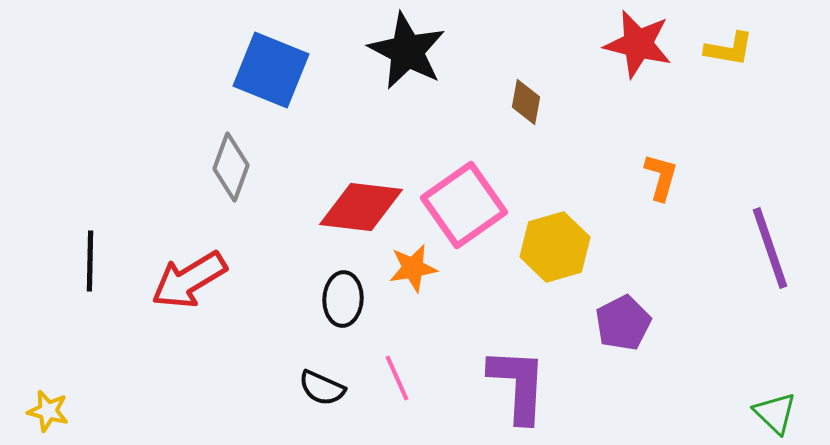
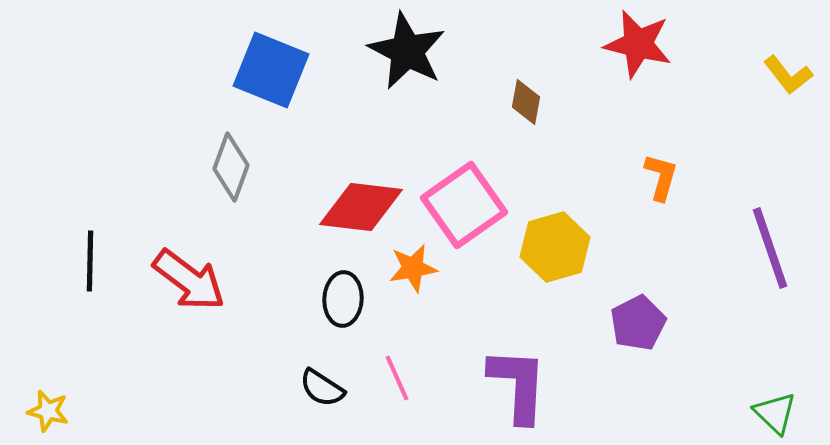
yellow L-shape: moved 59 px right, 26 px down; rotated 42 degrees clockwise
red arrow: rotated 112 degrees counterclockwise
purple pentagon: moved 15 px right
black semicircle: rotated 9 degrees clockwise
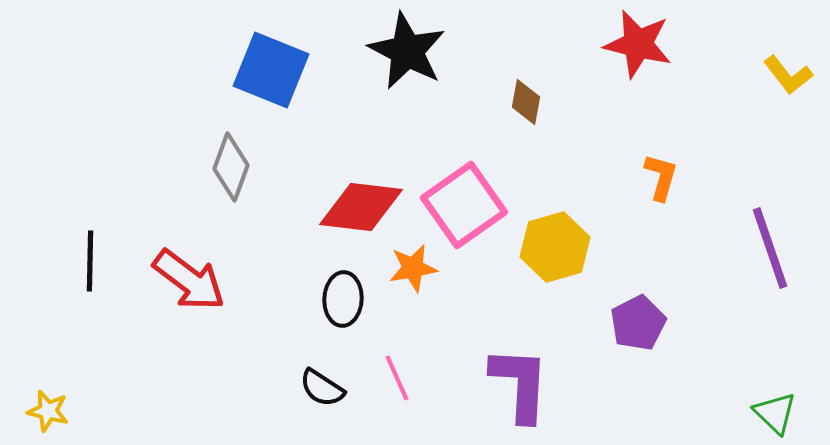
purple L-shape: moved 2 px right, 1 px up
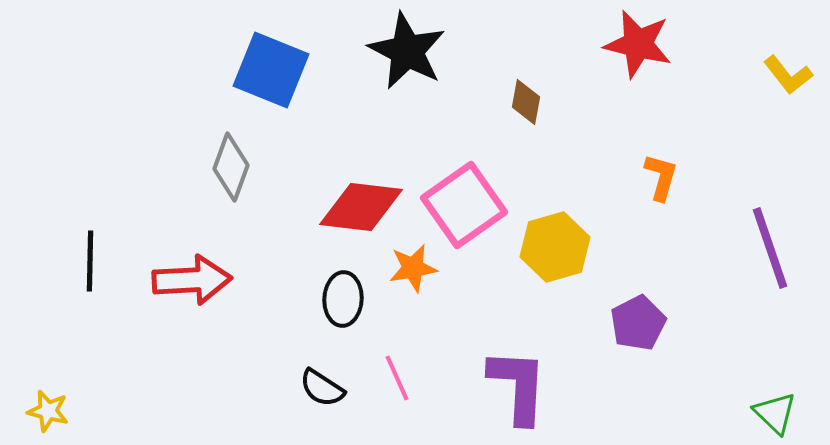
red arrow: moved 3 px right; rotated 40 degrees counterclockwise
purple L-shape: moved 2 px left, 2 px down
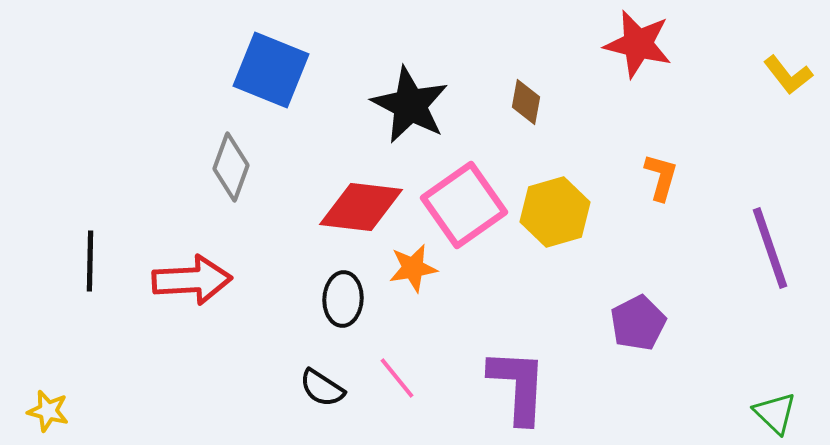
black star: moved 3 px right, 54 px down
yellow hexagon: moved 35 px up
pink line: rotated 15 degrees counterclockwise
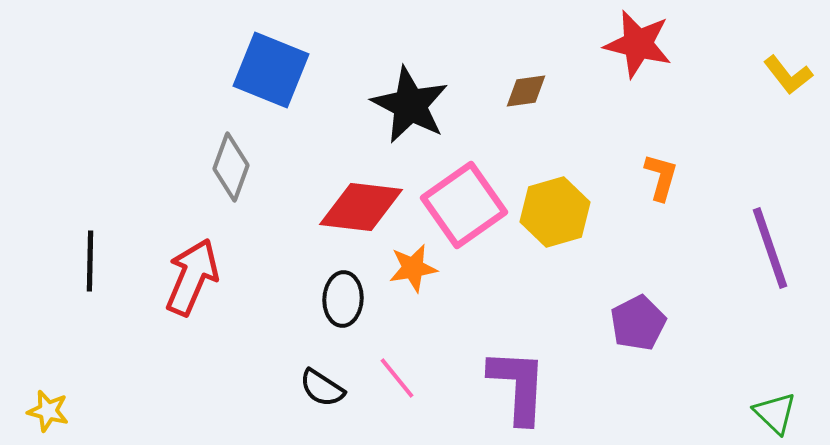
brown diamond: moved 11 px up; rotated 72 degrees clockwise
red arrow: moved 3 px up; rotated 64 degrees counterclockwise
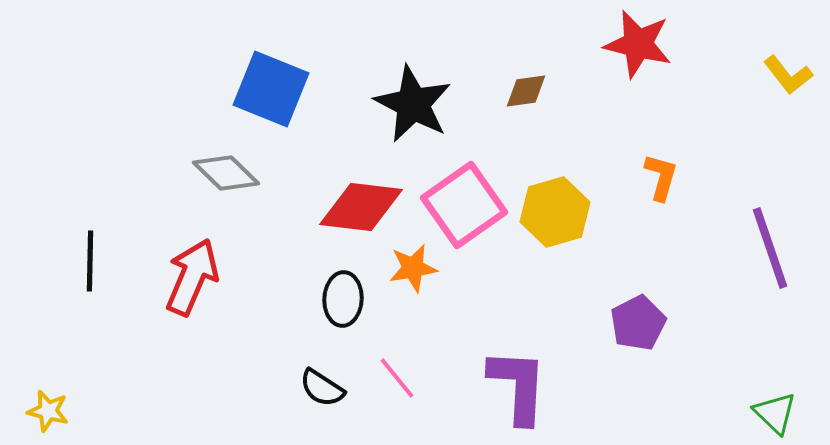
blue square: moved 19 px down
black star: moved 3 px right, 1 px up
gray diamond: moved 5 px left, 6 px down; rotated 66 degrees counterclockwise
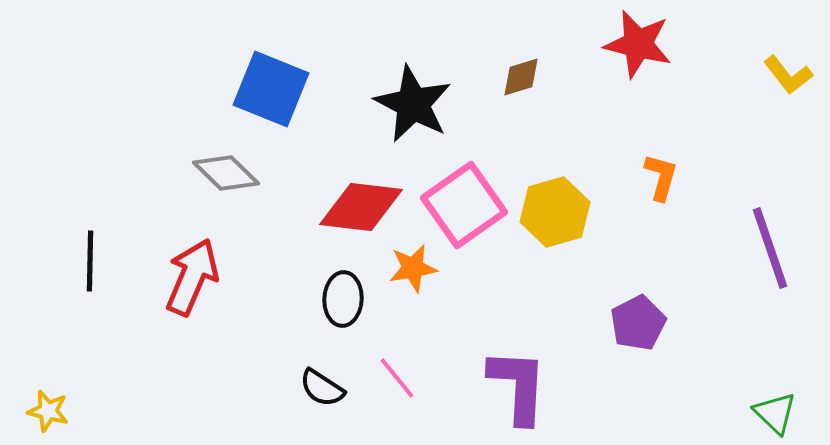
brown diamond: moved 5 px left, 14 px up; rotated 9 degrees counterclockwise
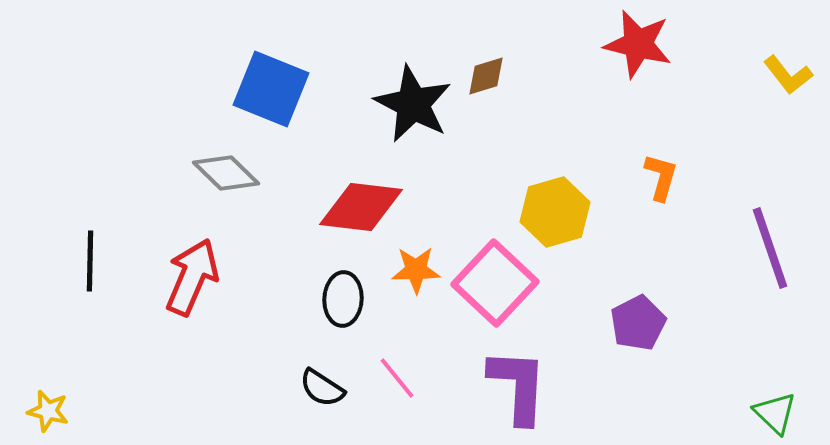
brown diamond: moved 35 px left, 1 px up
pink square: moved 31 px right, 78 px down; rotated 12 degrees counterclockwise
orange star: moved 3 px right, 2 px down; rotated 9 degrees clockwise
